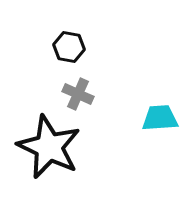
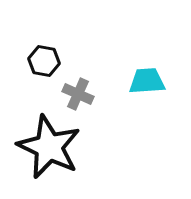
black hexagon: moved 25 px left, 14 px down
cyan trapezoid: moved 13 px left, 37 px up
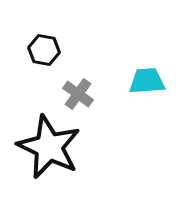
black hexagon: moved 11 px up
gray cross: rotated 12 degrees clockwise
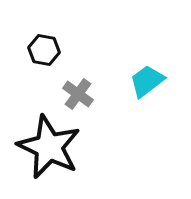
cyan trapezoid: rotated 33 degrees counterclockwise
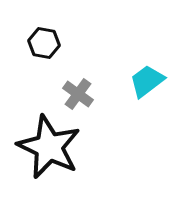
black hexagon: moved 7 px up
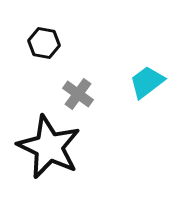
cyan trapezoid: moved 1 px down
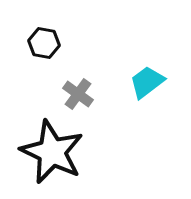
black star: moved 3 px right, 5 px down
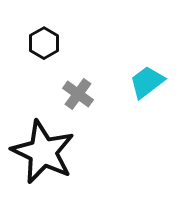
black hexagon: rotated 20 degrees clockwise
black star: moved 9 px left
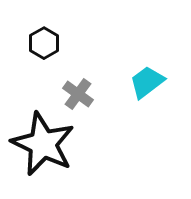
black star: moved 8 px up
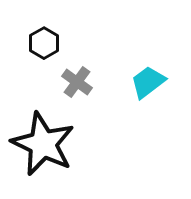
cyan trapezoid: moved 1 px right
gray cross: moved 1 px left, 12 px up
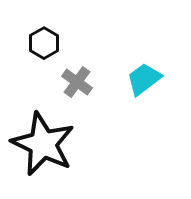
cyan trapezoid: moved 4 px left, 3 px up
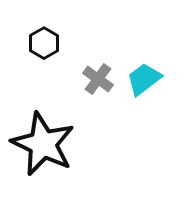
gray cross: moved 21 px right, 3 px up
